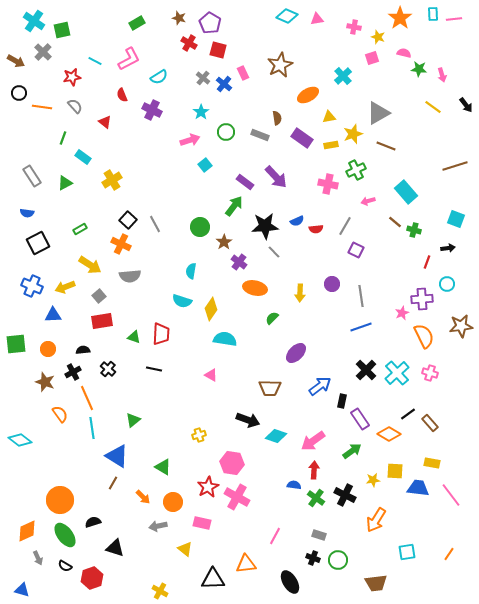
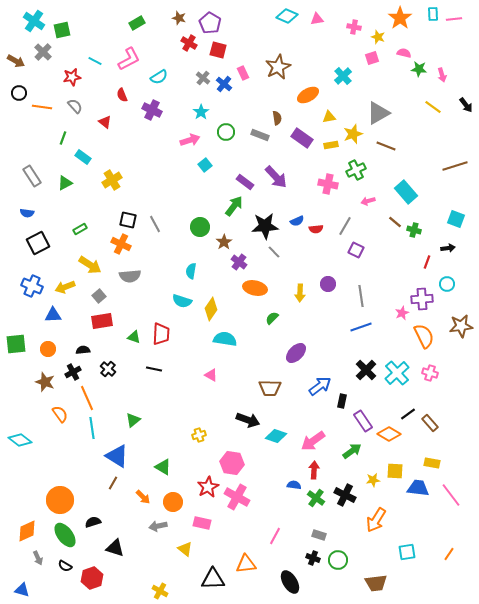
brown star at (280, 65): moved 2 px left, 2 px down
black square at (128, 220): rotated 30 degrees counterclockwise
purple circle at (332, 284): moved 4 px left
purple rectangle at (360, 419): moved 3 px right, 2 px down
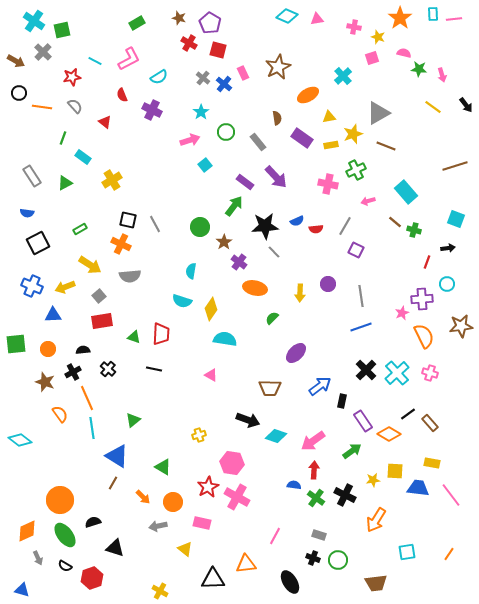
gray rectangle at (260, 135): moved 2 px left, 7 px down; rotated 30 degrees clockwise
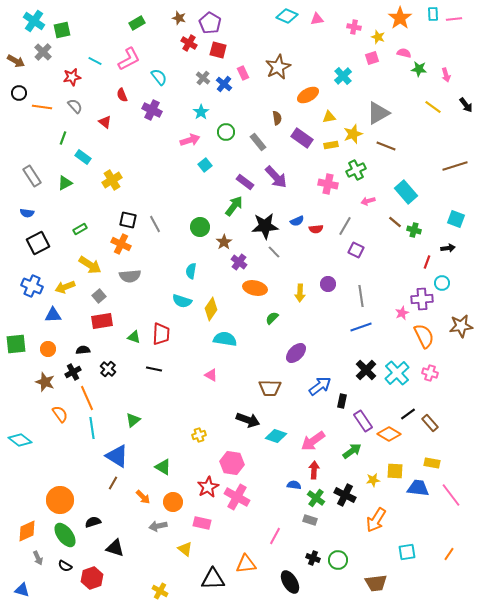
pink arrow at (442, 75): moved 4 px right
cyan semicircle at (159, 77): rotated 96 degrees counterclockwise
cyan circle at (447, 284): moved 5 px left, 1 px up
gray rectangle at (319, 535): moved 9 px left, 15 px up
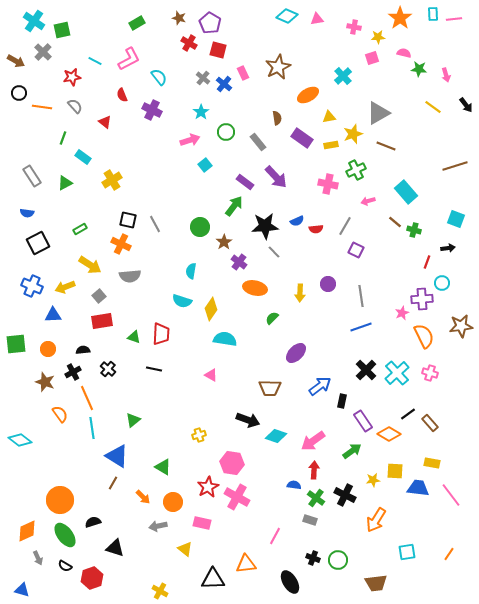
yellow star at (378, 37): rotated 24 degrees counterclockwise
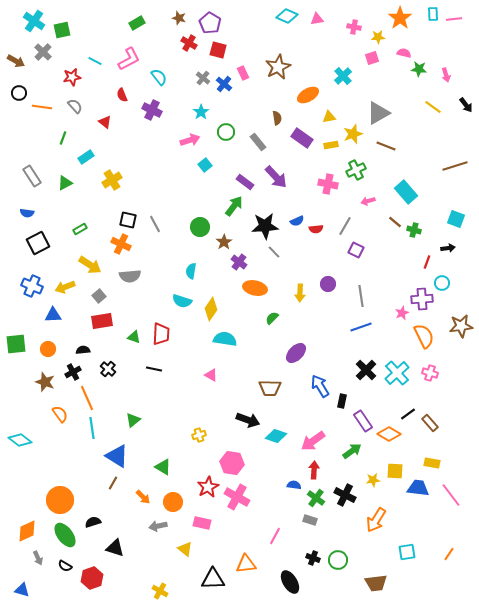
cyan rectangle at (83, 157): moved 3 px right; rotated 70 degrees counterclockwise
blue arrow at (320, 386): rotated 85 degrees counterclockwise
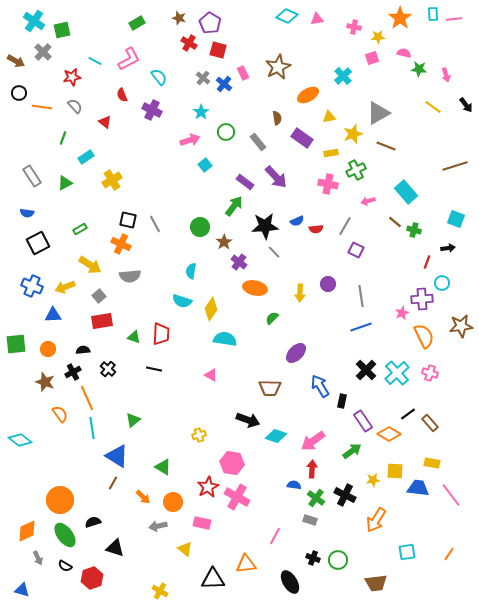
yellow rectangle at (331, 145): moved 8 px down
red arrow at (314, 470): moved 2 px left, 1 px up
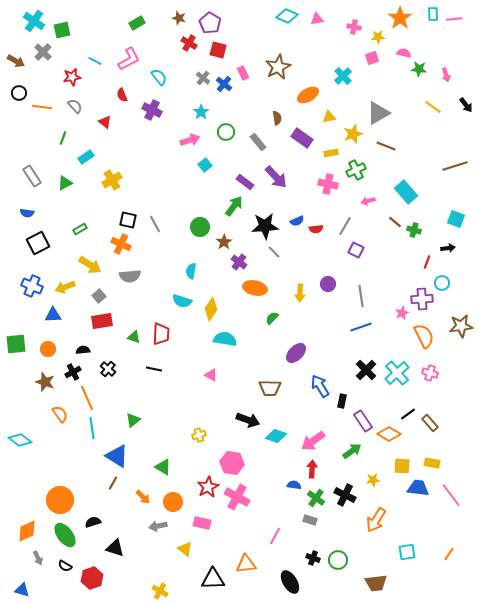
yellow square at (395, 471): moved 7 px right, 5 px up
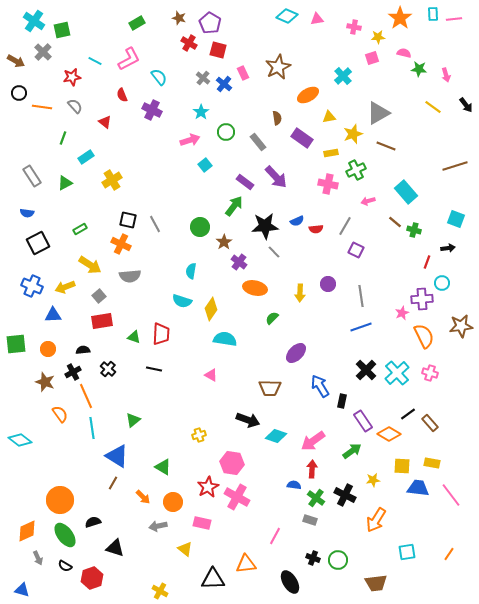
orange line at (87, 398): moved 1 px left, 2 px up
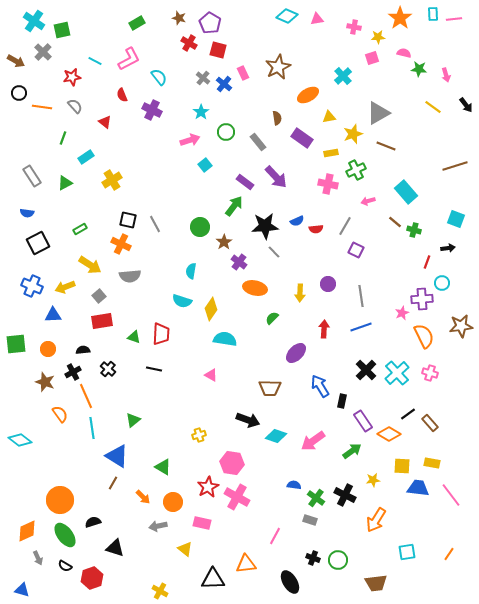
red arrow at (312, 469): moved 12 px right, 140 px up
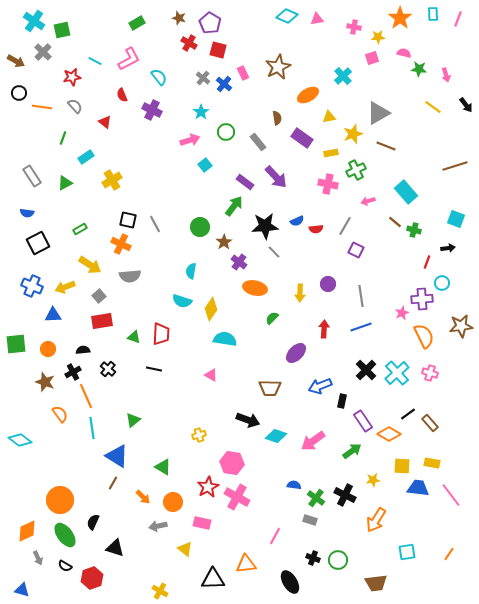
pink line at (454, 19): moved 4 px right; rotated 63 degrees counterclockwise
blue arrow at (320, 386): rotated 80 degrees counterclockwise
black semicircle at (93, 522): rotated 49 degrees counterclockwise
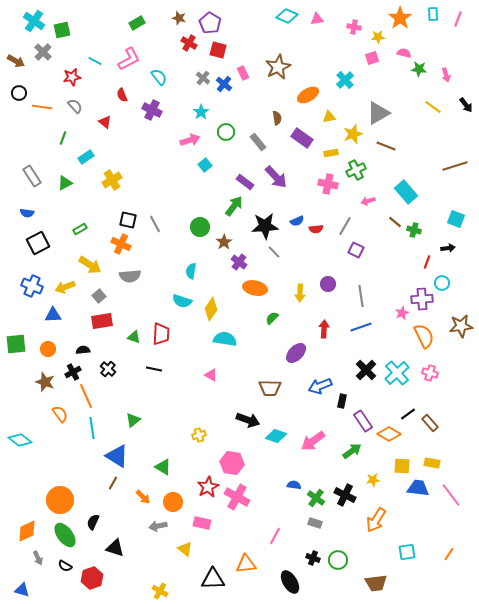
cyan cross at (343, 76): moved 2 px right, 4 px down
gray rectangle at (310, 520): moved 5 px right, 3 px down
